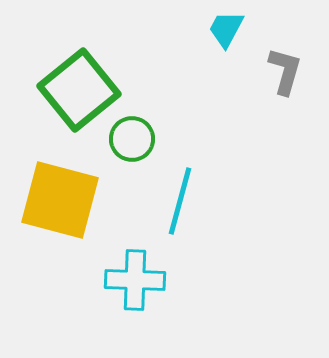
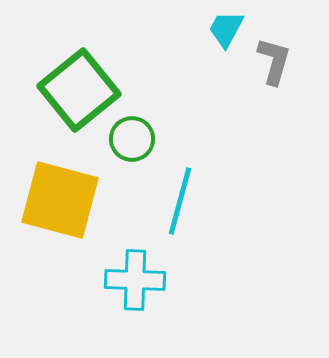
gray L-shape: moved 11 px left, 10 px up
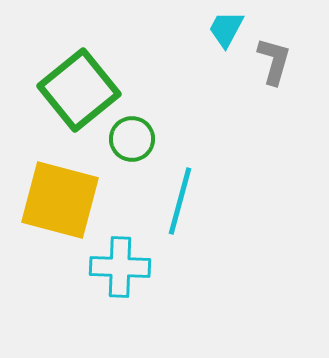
cyan cross: moved 15 px left, 13 px up
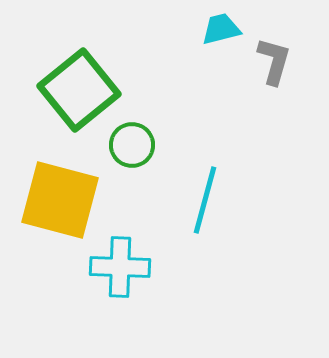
cyan trapezoid: moved 5 px left; rotated 48 degrees clockwise
green circle: moved 6 px down
cyan line: moved 25 px right, 1 px up
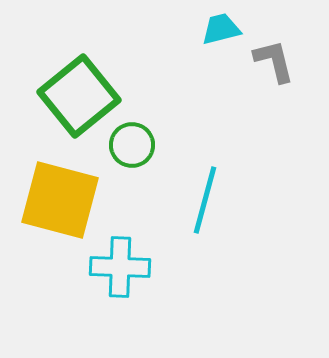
gray L-shape: rotated 30 degrees counterclockwise
green square: moved 6 px down
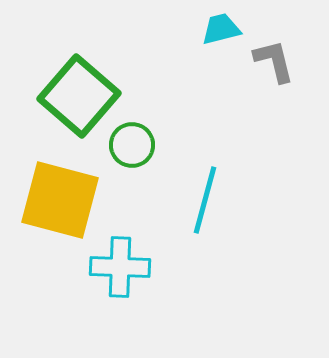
green square: rotated 10 degrees counterclockwise
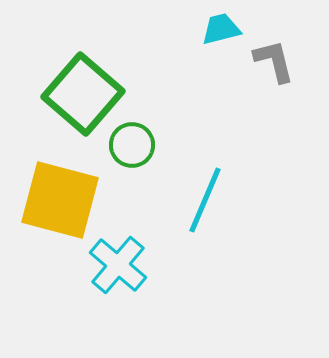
green square: moved 4 px right, 2 px up
cyan line: rotated 8 degrees clockwise
cyan cross: moved 2 px left, 2 px up; rotated 38 degrees clockwise
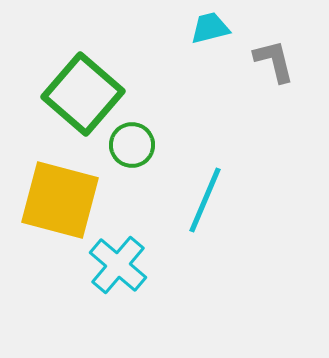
cyan trapezoid: moved 11 px left, 1 px up
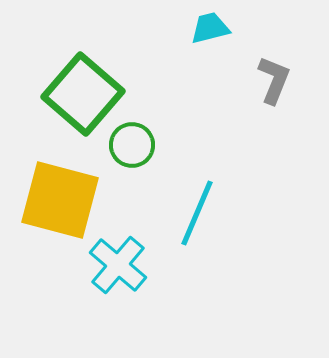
gray L-shape: moved 19 px down; rotated 36 degrees clockwise
cyan line: moved 8 px left, 13 px down
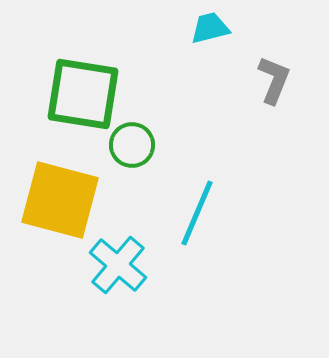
green square: rotated 32 degrees counterclockwise
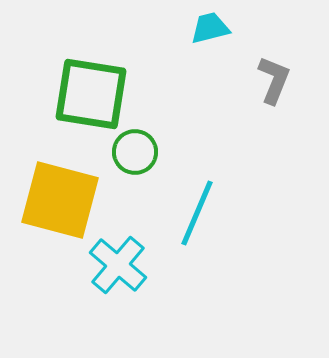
green square: moved 8 px right
green circle: moved 3 px right, 7 px down
